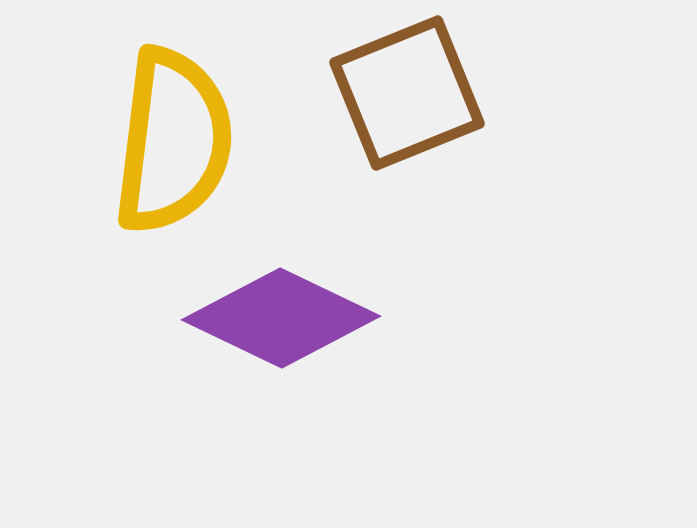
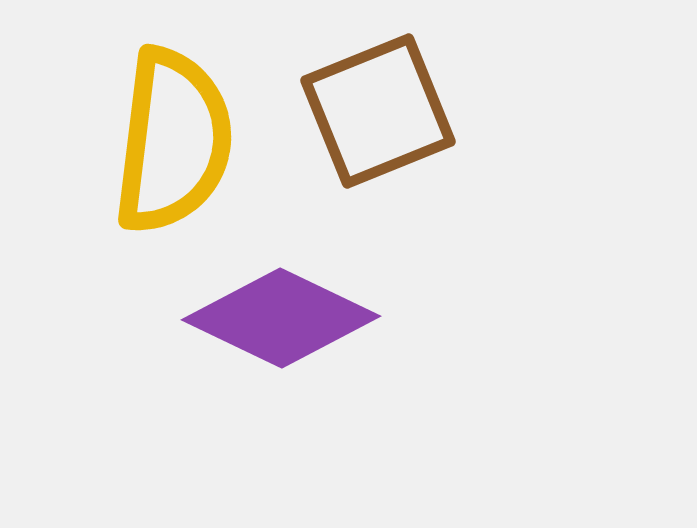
brown square: moved 29 px left, 18 px down
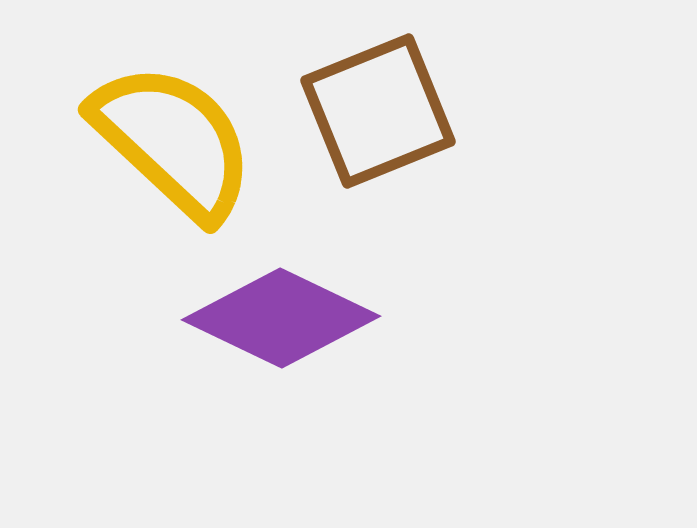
yellow semicircle: rotated 54 degrees counterclockwise
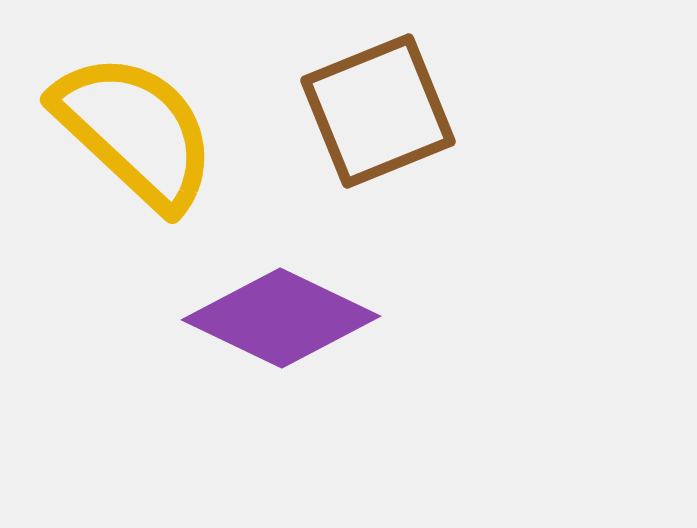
yellow semicircle: moved 38 px left, 10 px up
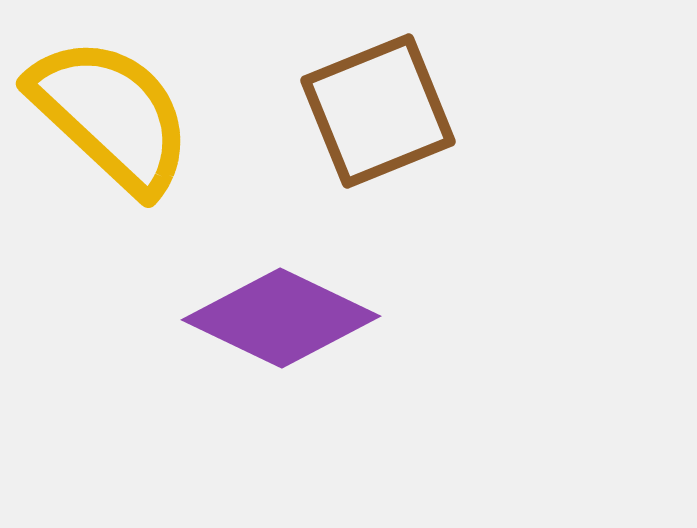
yellow semicircle: moved 24 px left, 16 px up
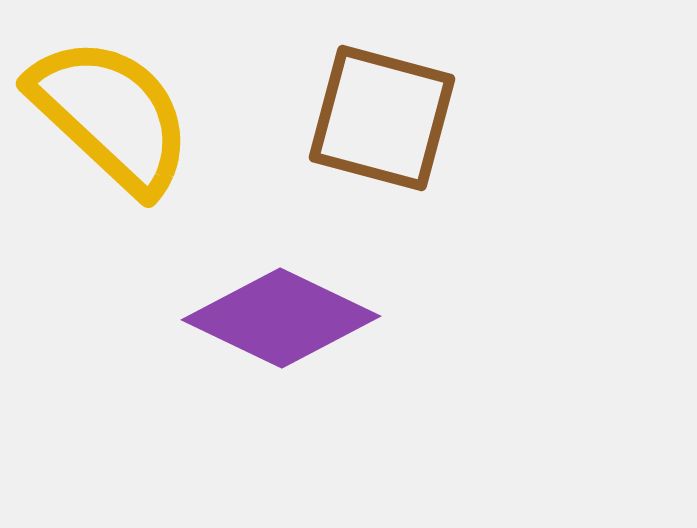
brown square: moved 4 px right, 7 px down; rotated 37 degrees clockwise
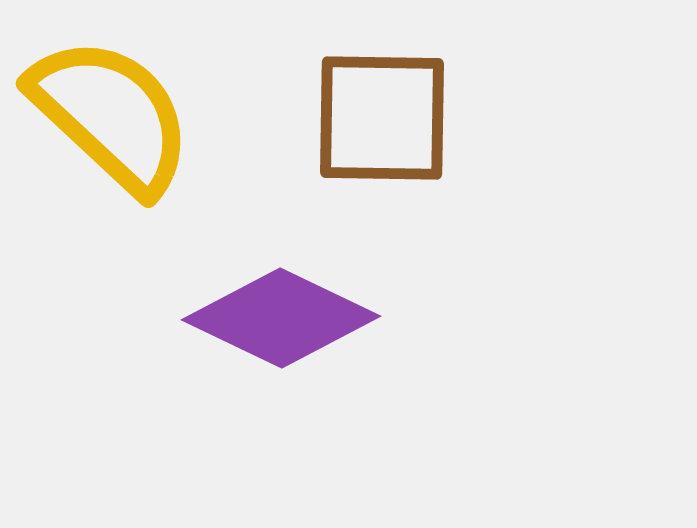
brown square: rotated 14 degrees counterclockwise
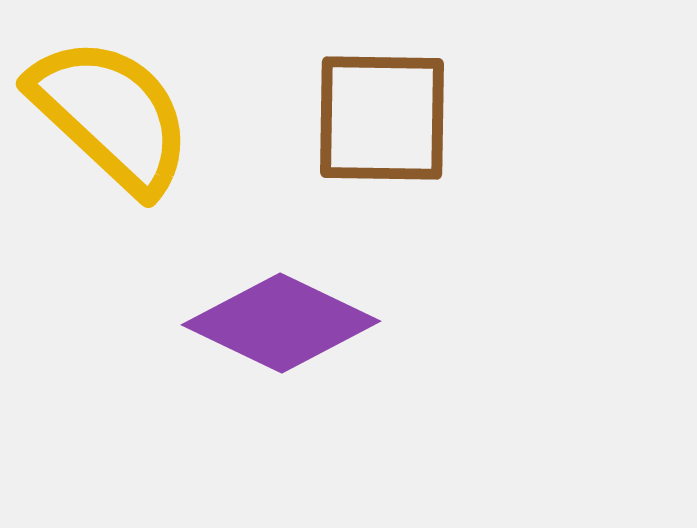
purple diamond: moved 5 px down
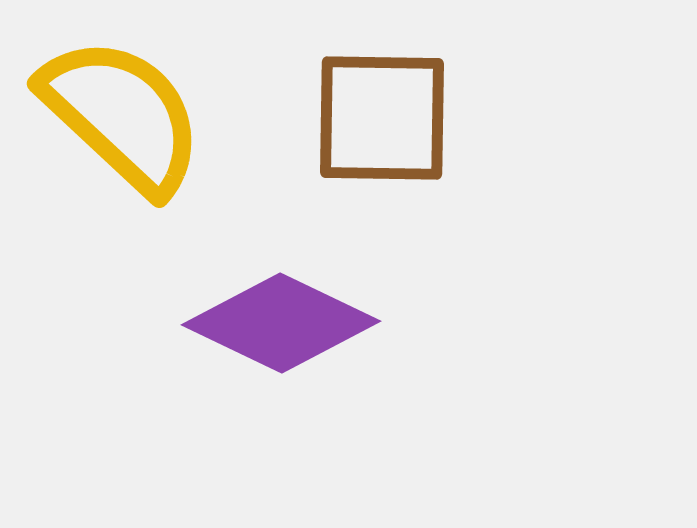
yellow semicircle: moved 11 px right
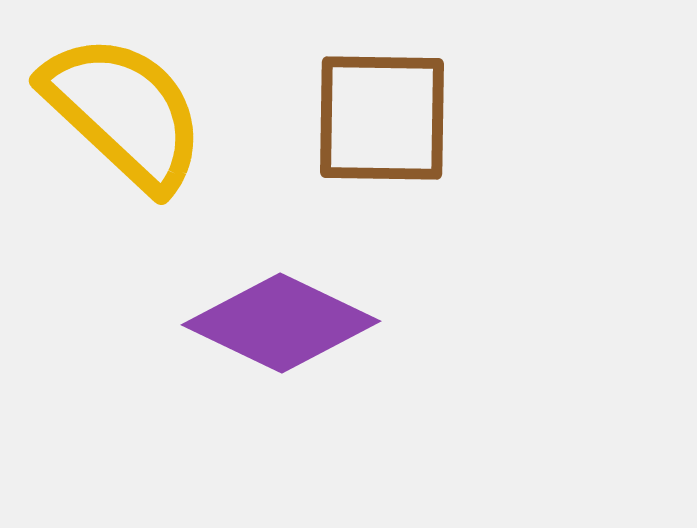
yellow semicircle: moved 2 px right, 3 px up
